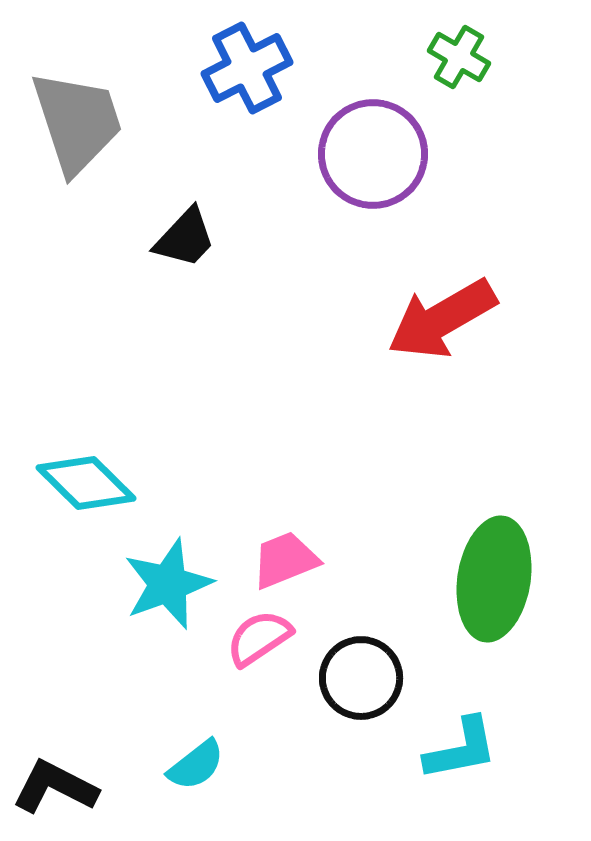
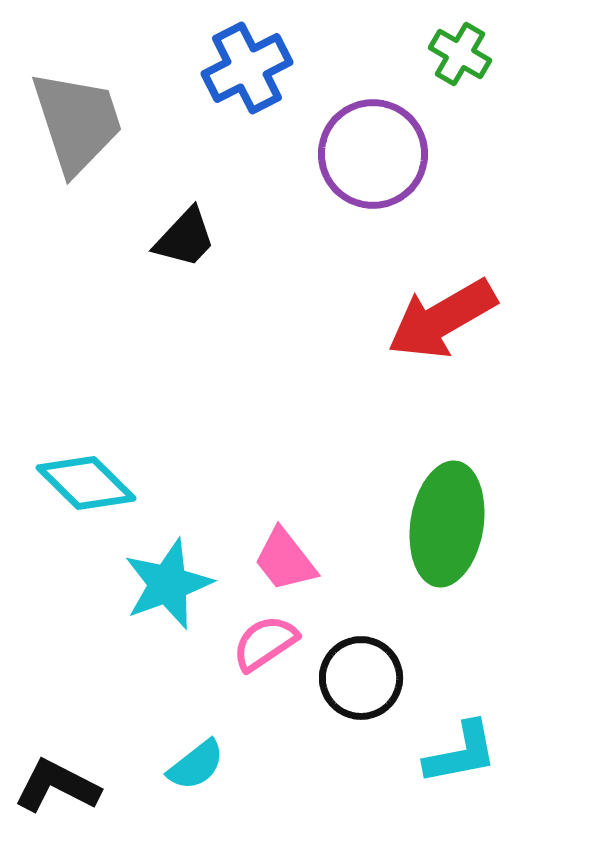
green cross: moved 1 px right, 3 px up
pink trapezoid: rotated 106 degrees counterclockwise
green ellipse: moved 47 px left, 55 px up
pink semicircle: moved 6 px right, 5 px down
cyan L-shape: moved 4 px down
black L-shape: moved 2 px right, 1 px up
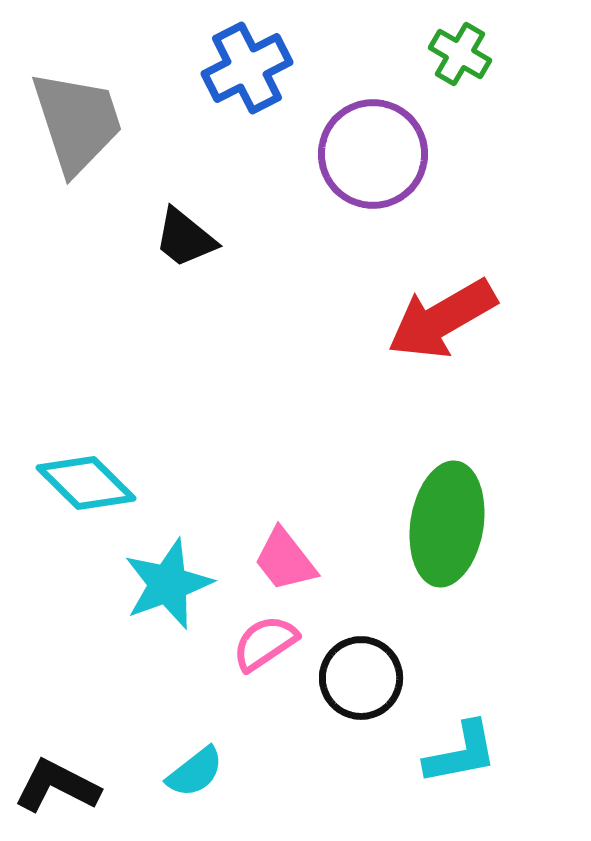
black trapezoid: rotated 86 degrees clockwise
cyan semicircle: moved 1 px left, 7 px down
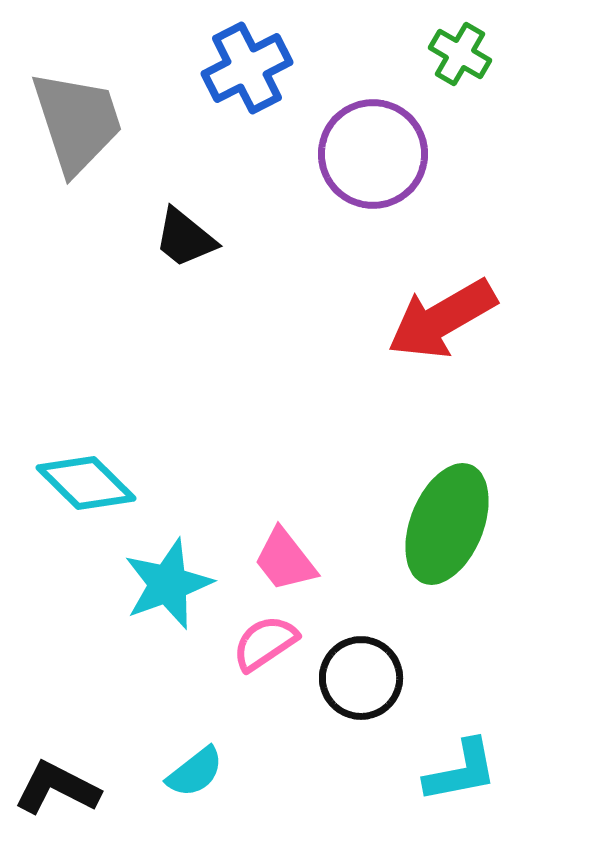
green ellipse: rotated 13 degrees clockwise
cyan L-shape: moved 18 px down
black L-shape: moved 2 px down
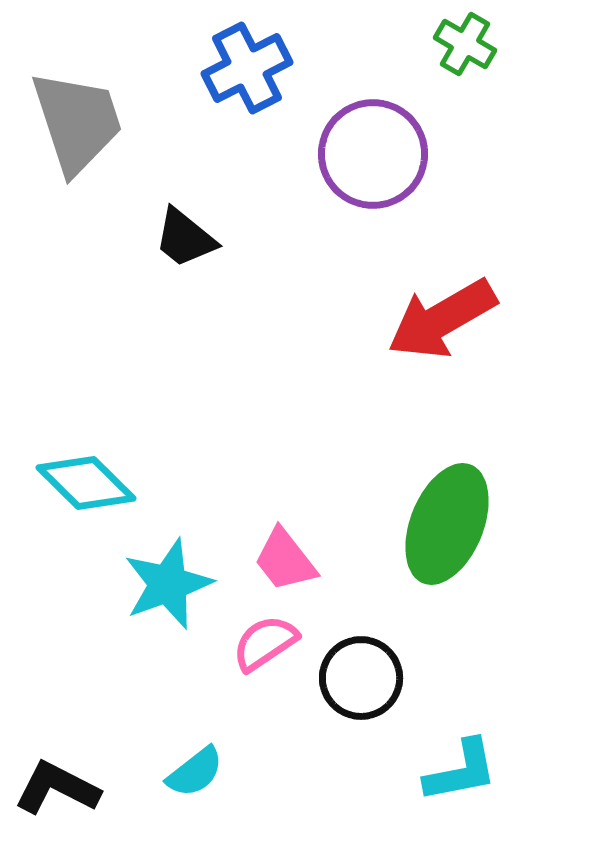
green cross: moved 5 px right, 10 px up
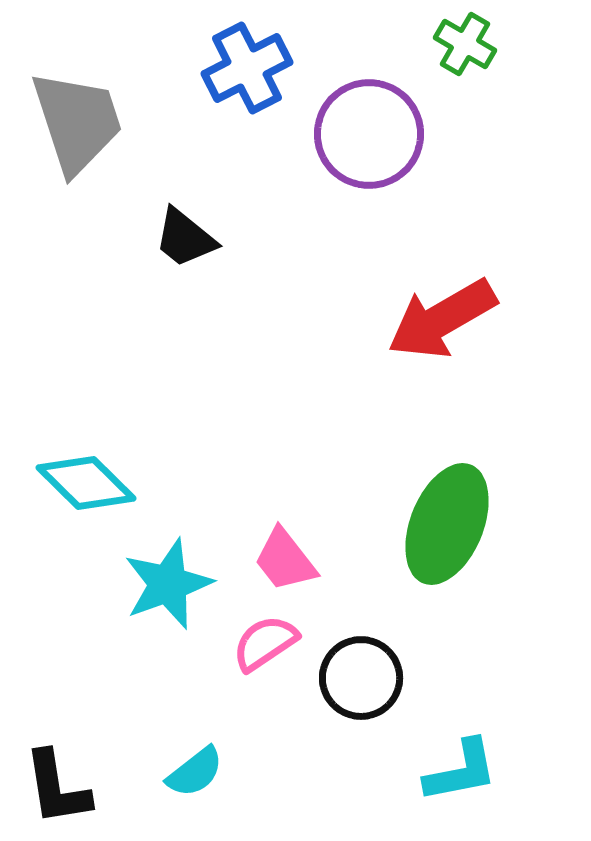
purple circle: moved 4 px left, 20 px up
black L-shape: rotated 126 degrees counterclockwise
